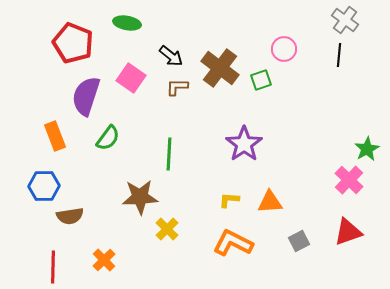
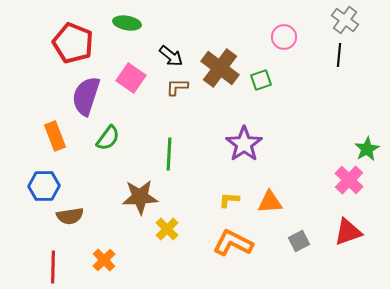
pink circle: moved 12 px up
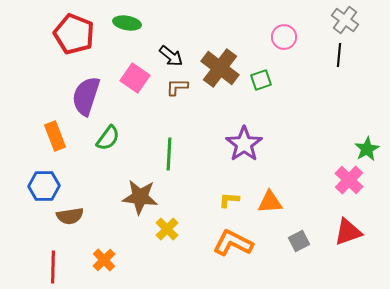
red pentagon: moved 1 px right, 9 px up
pink square: moved 4 px right
brown star: rotated 9 degrees clockwise
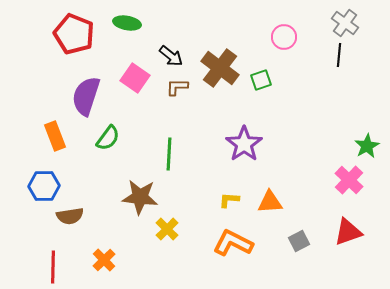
gray cross: moved 3 px down
green star: moved 3 px up
